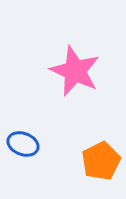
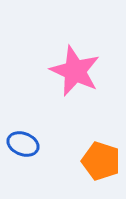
orange pentagon: rotated 27 degrees counterclockwise
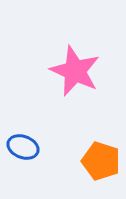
blue ellipse: moved 3 px down
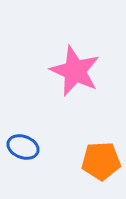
orange pentagon: rotated 21 degrees counterclockwise
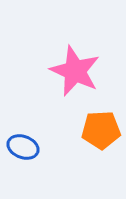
orange pentagon: moved 31 px up
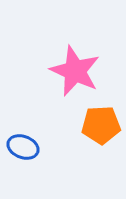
orange pentagon: moved 5 px up
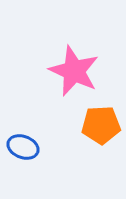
pink star: moved 1 px left
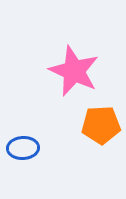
blue ellipse: moved 1 px down; rotated 24 degrees counterclockwise
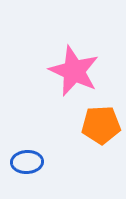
blue ellipse: moved 4 px right, 14 px down
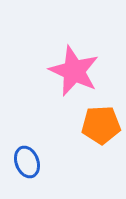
blue ellipse: rotated 72 degrees clockwise
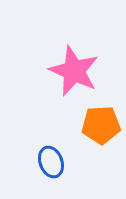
blue ellipse: moved 24 px right
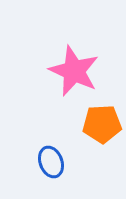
orange pentagon: moved 1 px right, 1 px up
